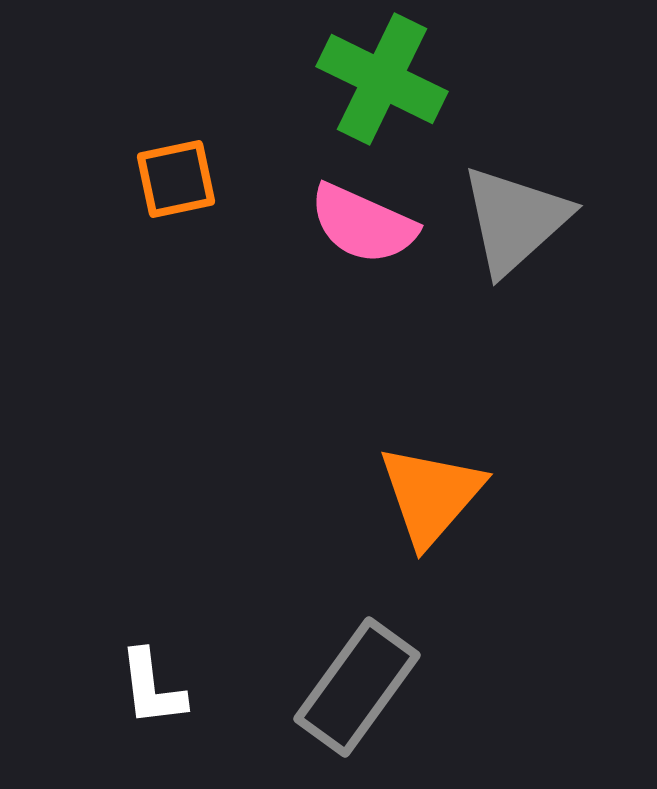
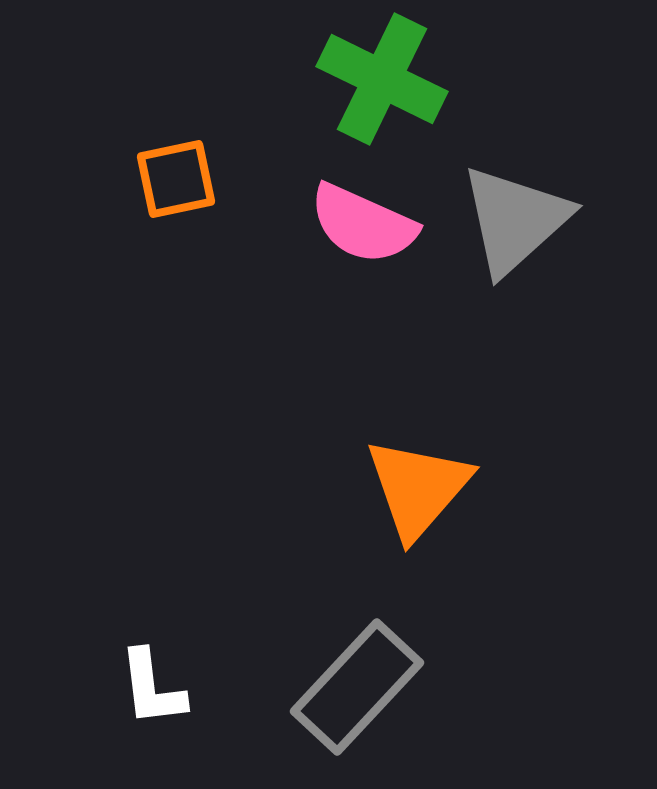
orange triangle: moved 13 px left, 7 px up
gray rectangle: rotated 7 degrees clockwise
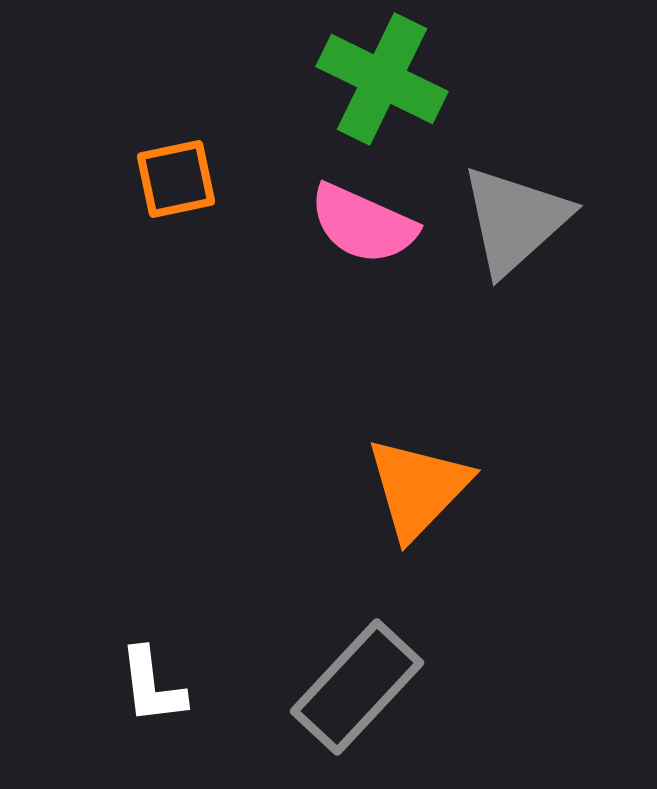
orange triangle: rotated 3 degrees clockwise
white L-shape: moved 2 px up
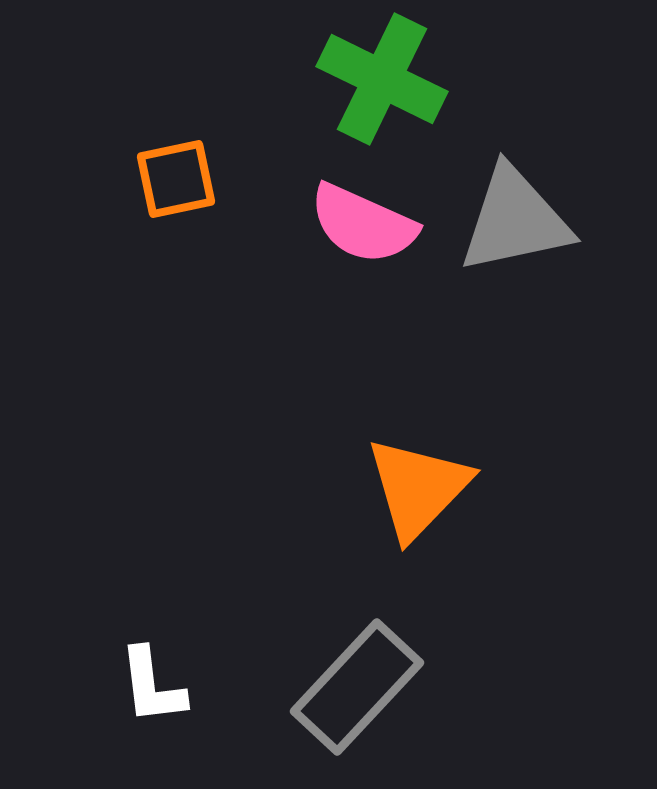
gray triangle: rotated 30 degrees clockwise
